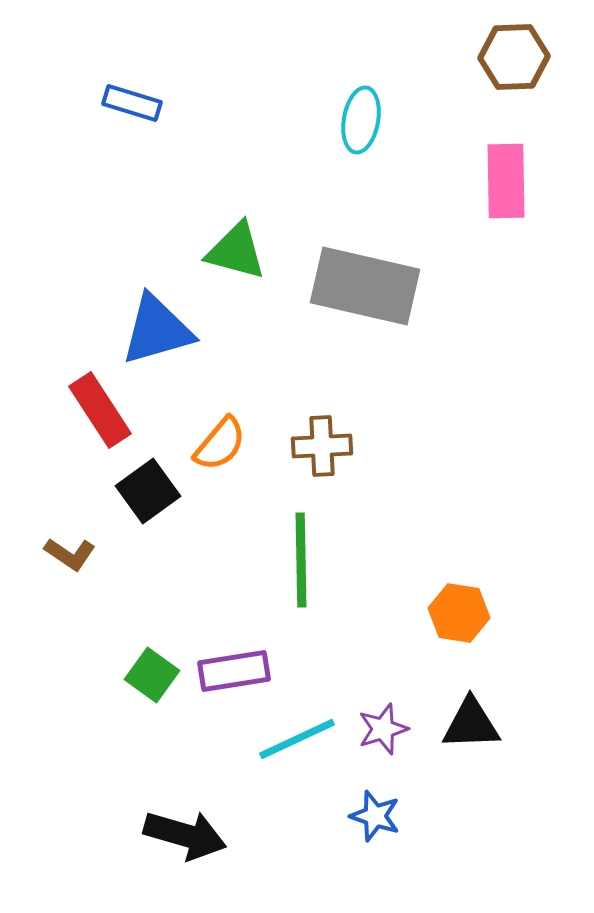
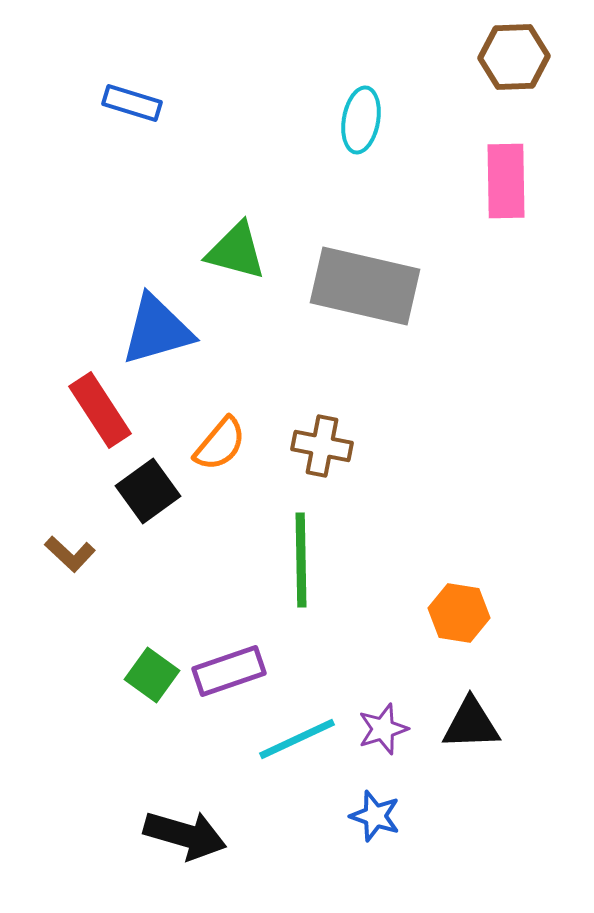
brown cross: rotated 14 degrees clockwise
brown L-shape: rotated 9 degrees clockwise
purple rectangle: moved 5 px left; rotated 10 degrees counterclockwise
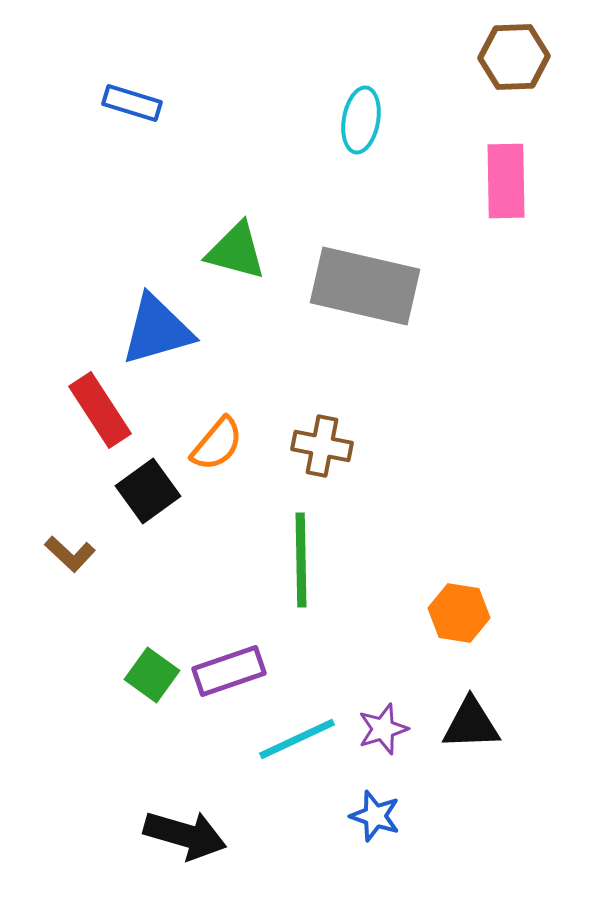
orange semicircle: moved 3 px left
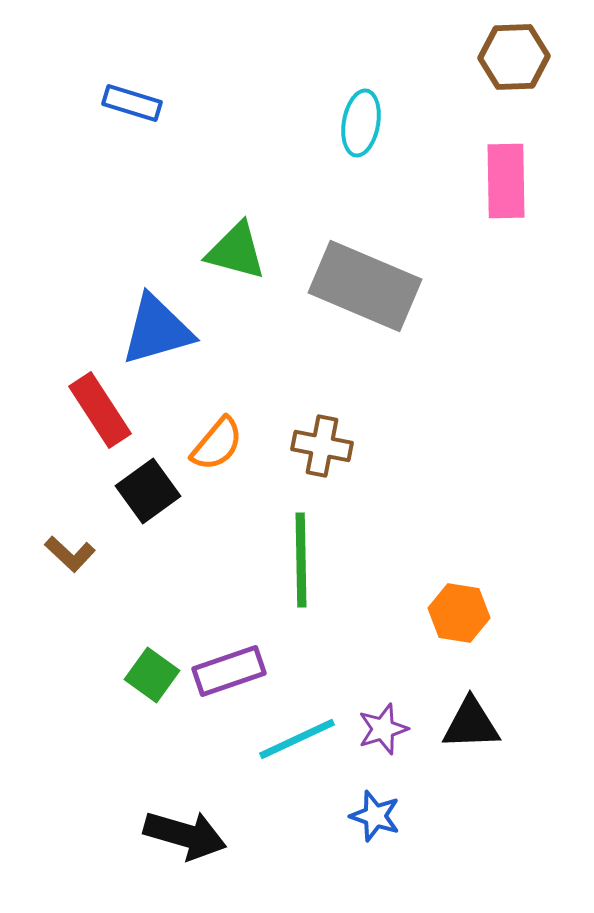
cyan ellipse: moved 3 px down
gray rectangle: rotated 10 degrees clockwise
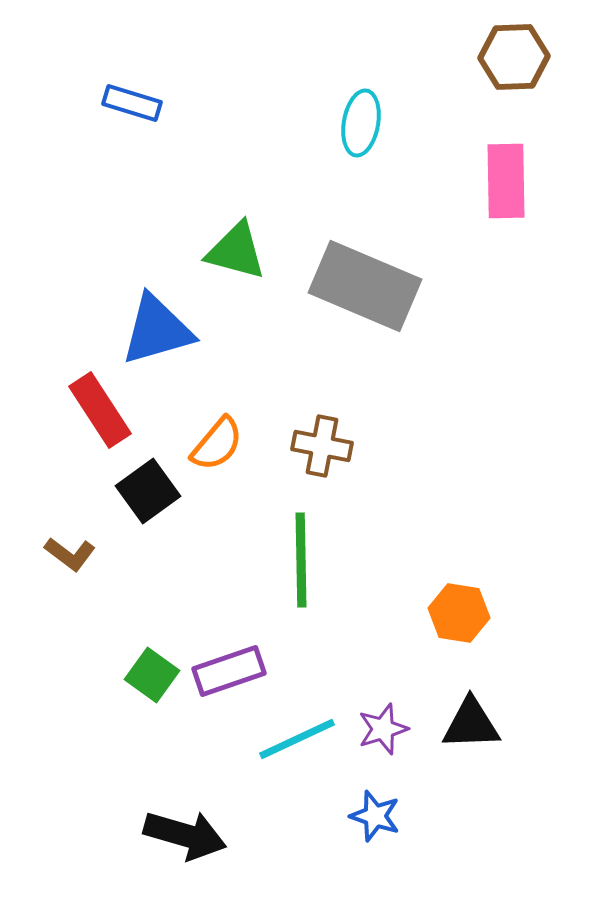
brown L-shape: rotated 6 degrees counterclockwise
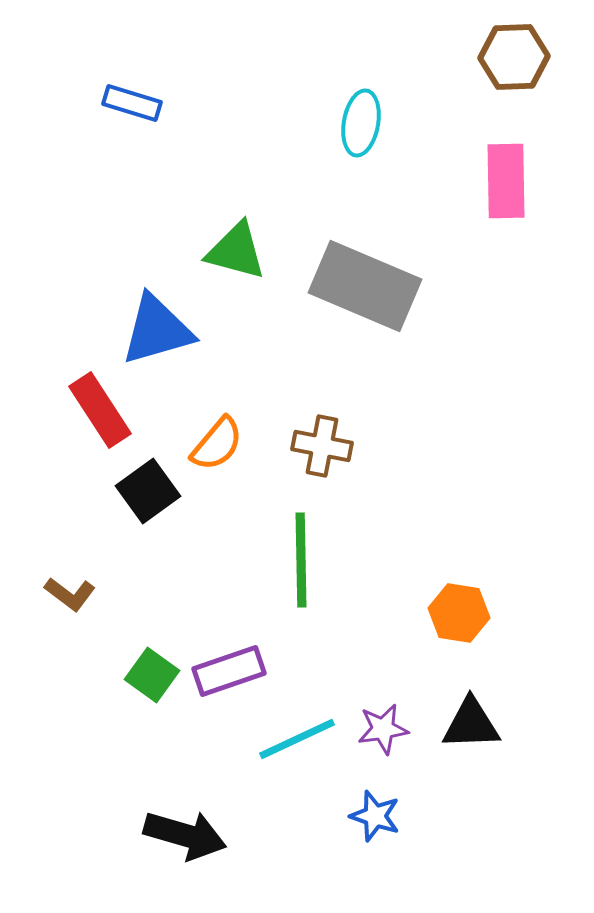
brown L-shape: moved 40 px down
purple star: rotated 9 degrees clockwise
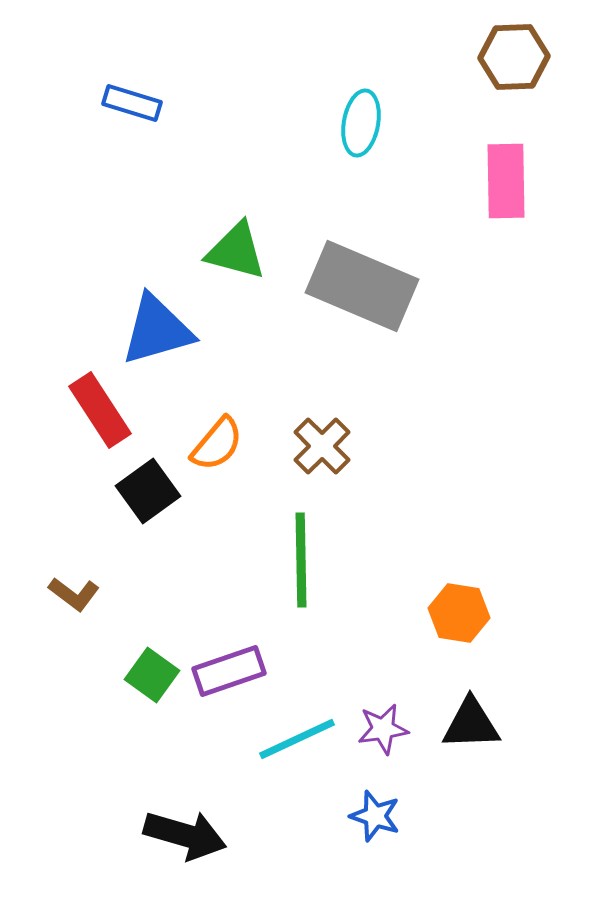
gray rectangle: moved 3 px left
brown cross: rotated 34 degrees clockwise
brown L-shape: moved 4 px right
